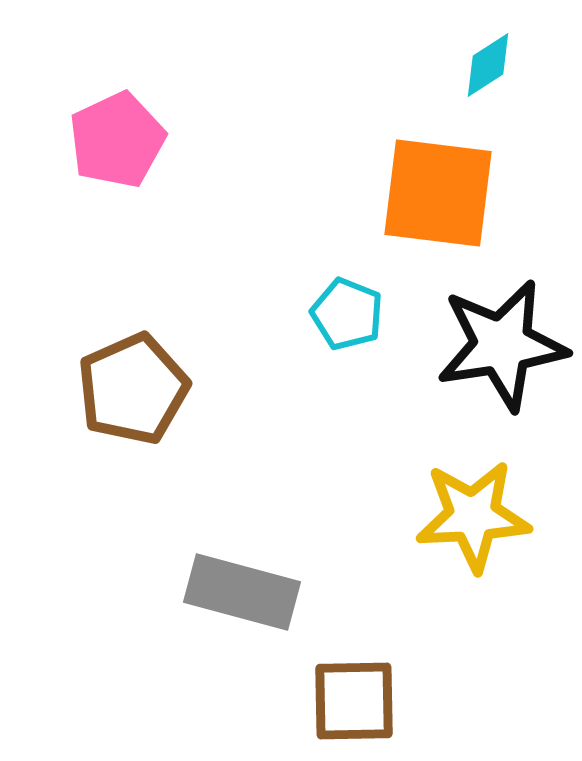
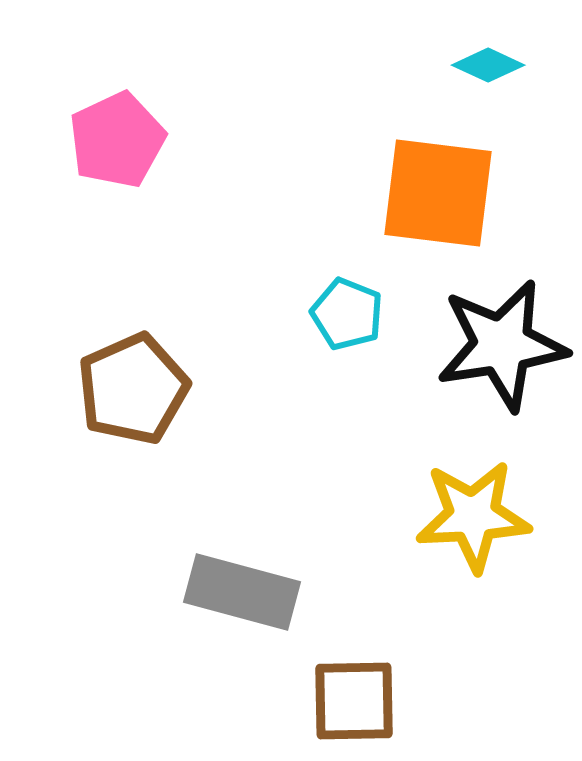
cyan diamond: rotated 58 degrees clockwise
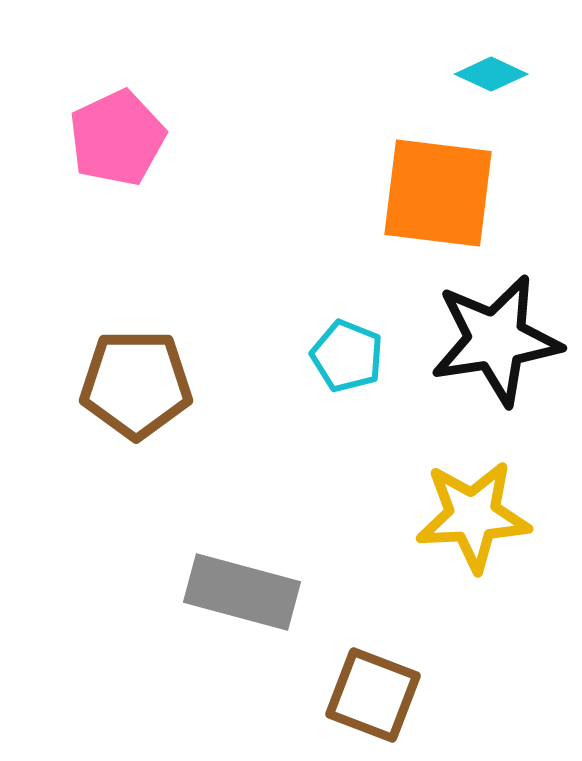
cyan diamond: moved 3 px right, 9 px down
pink pentagon: moved 2 px up
cyan pentagon: moved 42 px down
black star: moved 6 px left, 5 px up
brown pentagon: moved 3 px right, 5 px up; rotated 24 degrees clockwise
brown square: moved 19 px right, 6 px up; rotated 22 degrees clockwise
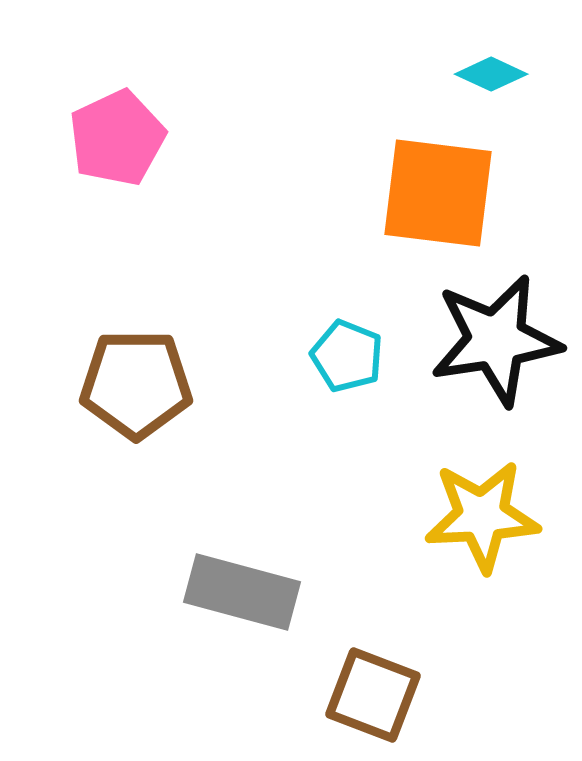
yellow star: moved 9 px right
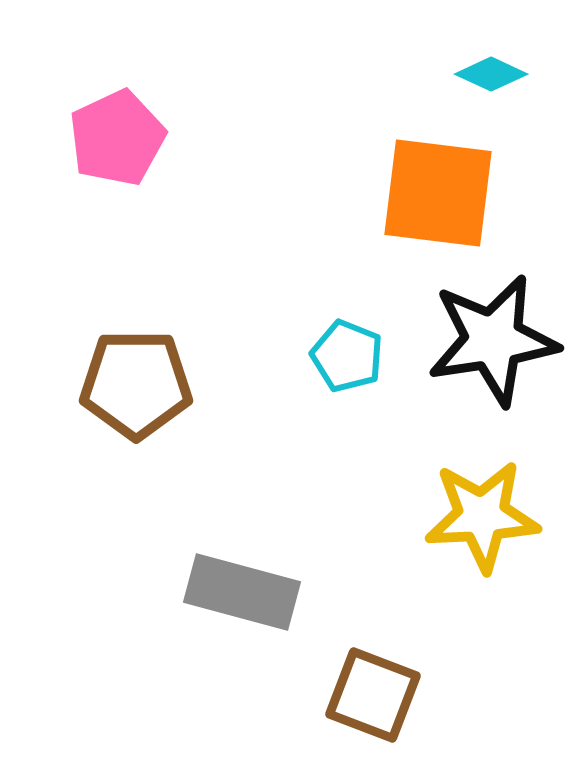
black star: moved 3 px left
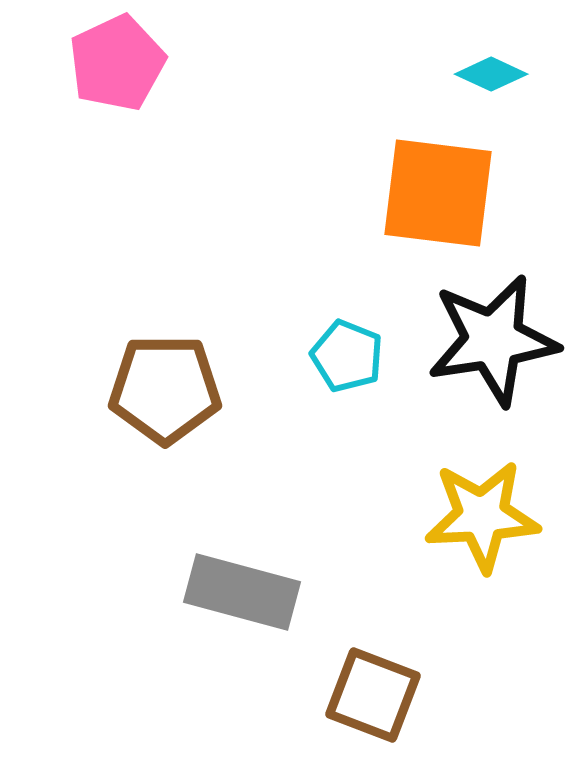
pink pentagon: moved 75 px up
brown pentagon: moved 29 px right, 5 px down
